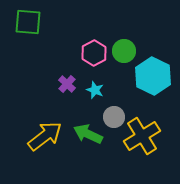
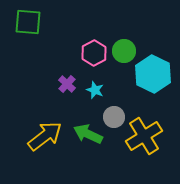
cyan hexagon: moved 2 px up
yellow cross: moved 2 px right
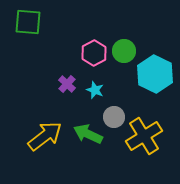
cyan hexagon: moved 2 px right
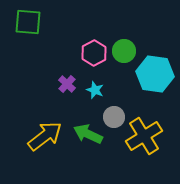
cyan hexagon: rotated 18 degrees counterclockwise
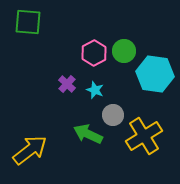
gray circle: moved 1 px left, 2 px up
yellow arrow: moved 15 px left, 14 px down
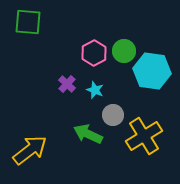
cyan hexagon: moved 3 px left, 3 px up
